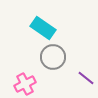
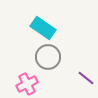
gray circle: moved 5 px left
pink cross: moved 2 px right
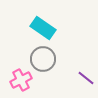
gray circle: moved 5 px left, 2 px down
pink cross: moved 6 px left, 4 px up
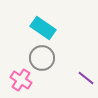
gray circle: moved 1 px left, 1 px up
pink cross: rotated 30 degrees counterclockwise
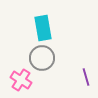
cyan rectangle: rotated 45 degrees clockwise
purple line: moved 1 px up; rotated 36 degrees clockwise
